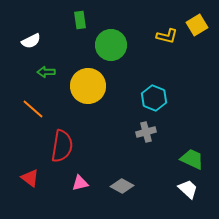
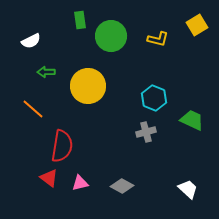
yellow L-shape: moved 9 px left, 3 px down
green circle: moved 9 px up
green trapezoid: moved 39 px up
red triangle: moved 19 px right
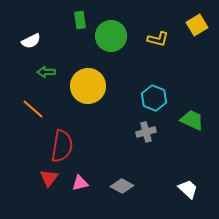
red triangle: rotated 30 degrees clockwise
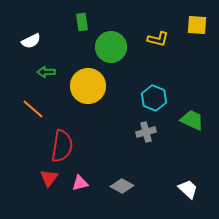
green rectangle: moved 2 px right, 2 px down
yellow square: rotated 35 degrees clockwise
green circle: moved 11 px down
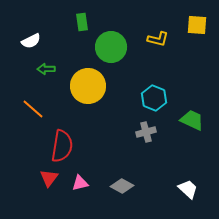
green arrow: moved 3 px up
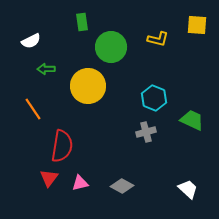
orange line: rotated 15 degrees clockwise
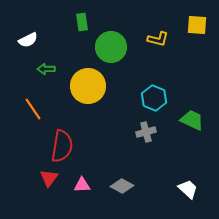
white semicircle: moved 3 px left, 1 px up
pink triangle: moved 2 px right, 2 px down; rotated 12 degrees clockwise
